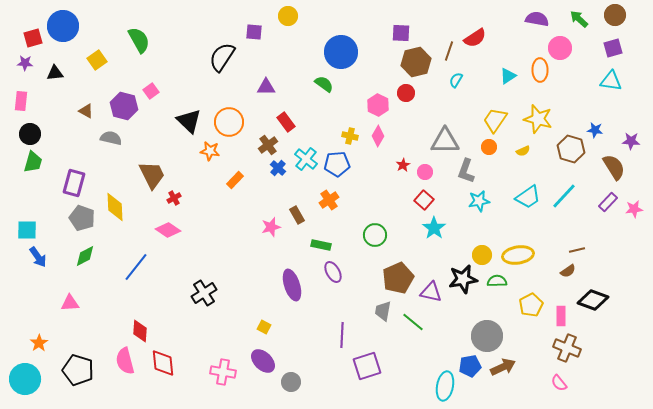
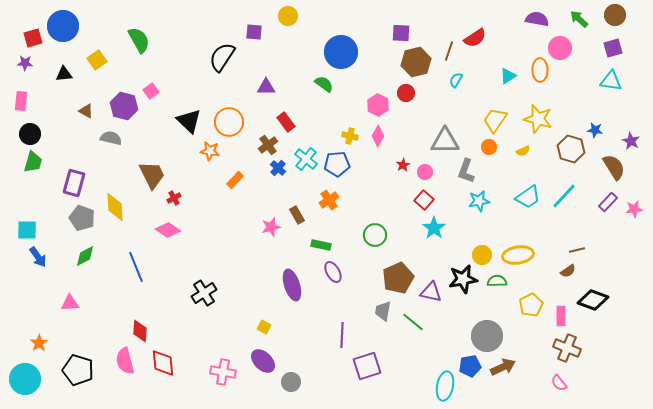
black triangle at (55, 73): moved 9 px right, 1 px down
purple star at (631, 141): rotated 24 degrees clockwise
blue line at (136, 267): rotated 60 degrees counterclockwise
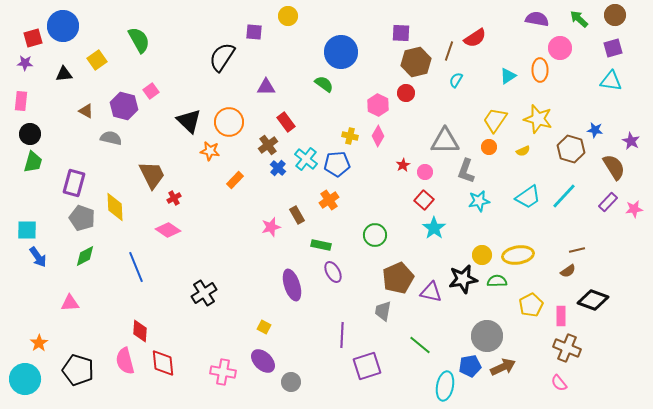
green line at (413, 322): moved 7 px right, 23 px down
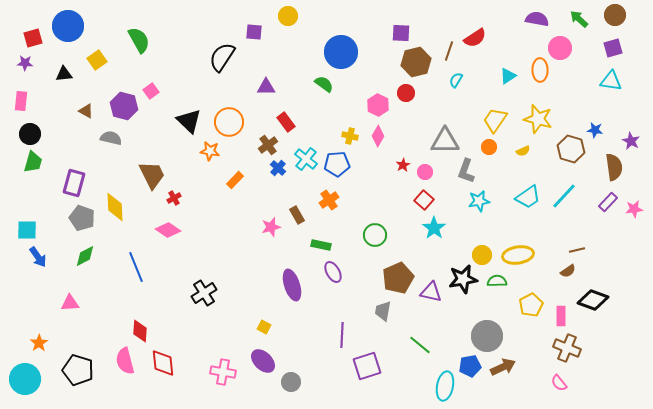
blue circle at (63, 26): moved 5 px right
brown semicircle at (614, 167): rotated 24 degrees clockwise
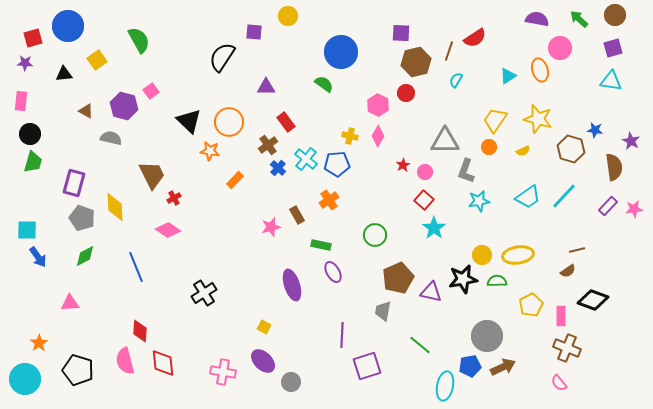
orange ellipse at (540, 70): rotated 15 degrees counterclockwise
purple rectangle at (608, 202): moved 4 px down
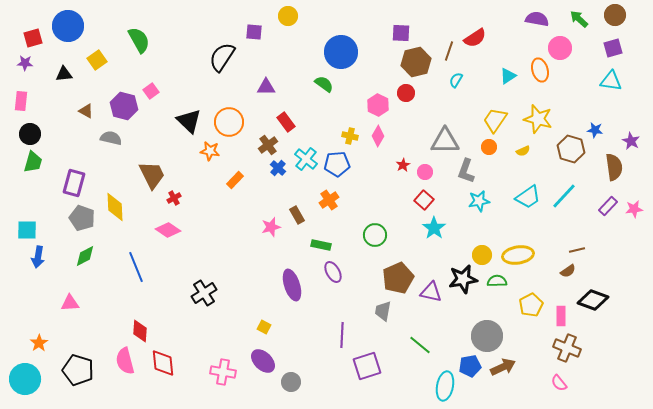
blue arrow at (38, 257): rotated 45 degrees clockwise
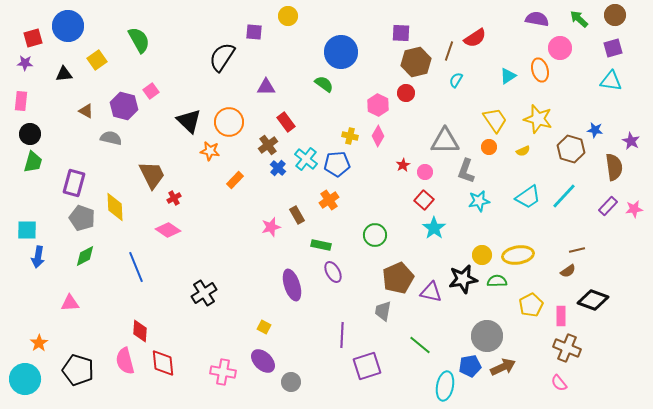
yellow trapezoid at (495, 120): rotated 112 degrees clockwise
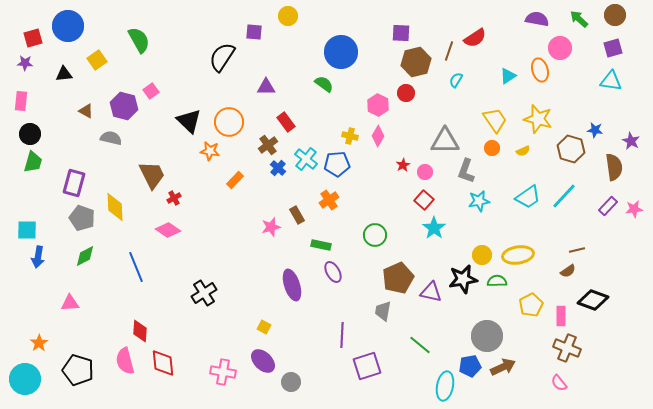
orange circle at (489, 147): moved 3 px right, 1 px down
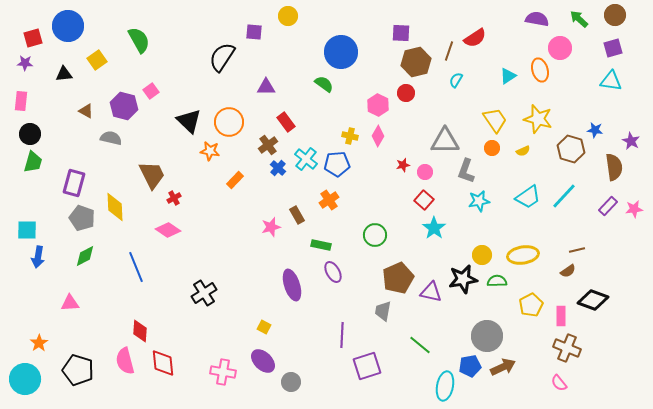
red star at (403, 165): rotated 16 degrees clockwise
yellow ellipse at (518, 255): moved 5 px right
